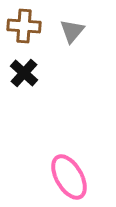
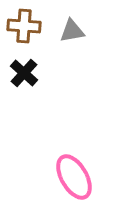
gray triangle: rotated 40 degrees clockwise
pink ellipse: moved 5 px right
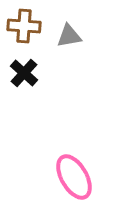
gray triangle: moved 3 px left, 5 px down
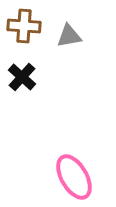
black cross: moved 2 px left, 4 px down
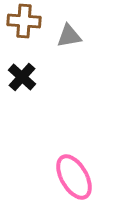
brown cross: moved 5 px up
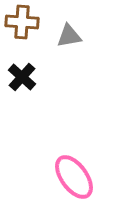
brown cross: moved 2 px left, 1 px down
pink ellipse: rotated 6 degrees counterclockwise
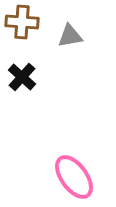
gray triangle: moved 1 px right
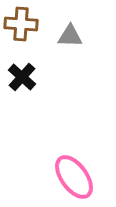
brown cross: moved 1 px left, 2 px down
gray triangle: rotated 12 degrees clockwise
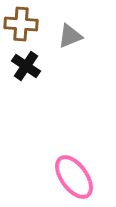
gray triangle: rotated 24 degrees counterclockwise
black cross: moved 4 px right, 11 px up; rotated 8 degrees counterclockwise
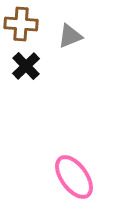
black cross: rotated 12 degrees clockwise
